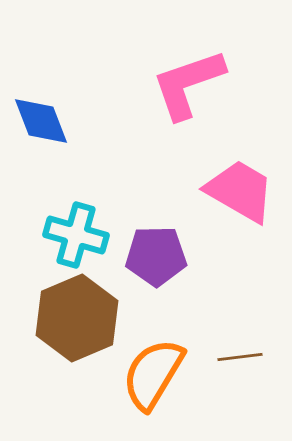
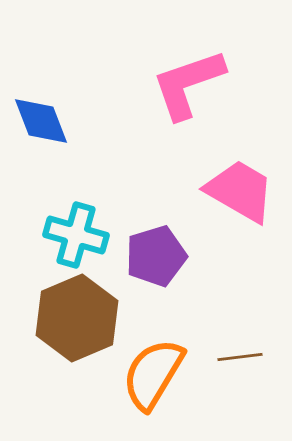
purple pentagon: rotated 16 degrees counterclockwise
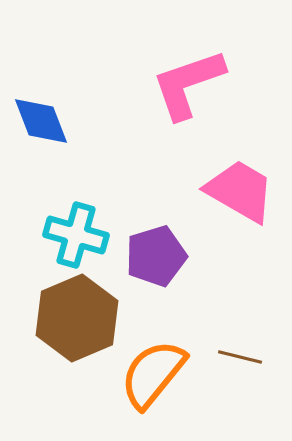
brown line: rotated 21 degrees clockwise
orange semicircle: rotated 8 degrees clockwise
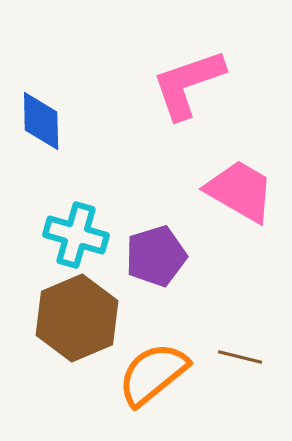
blue diamond: rotated 20 degrees clockwise
orange semicircle: rotated 12 degrees clockwise
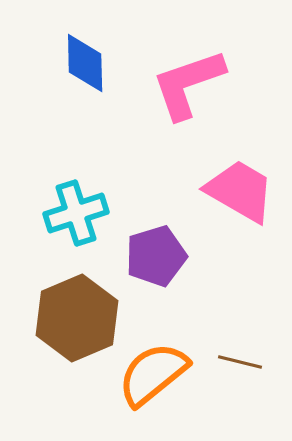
blue diamond: moved 44 px right, 58 px up
cyan cross: moved 22 px up; rotated 34 degrees counterclockwise
brown line: moved 5 px down
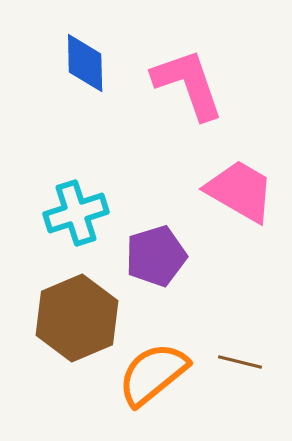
pink L-shape: rotated 90 degrees clockwise
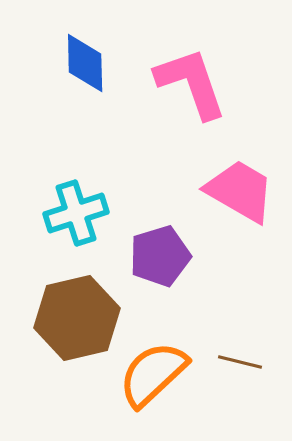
pink L-shape: moved 3 px right, 1 px up
purple pentagon: moved 4 px right
brown hexagon: rotated 10 degrees clockwise
orange semicircle: rotated 4 degrees counterclockwise
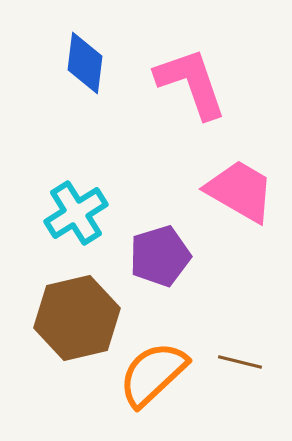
blue diamond: rotated 8 degrees clockwise
cyan cross: rotated 14 degrees counterclockwise
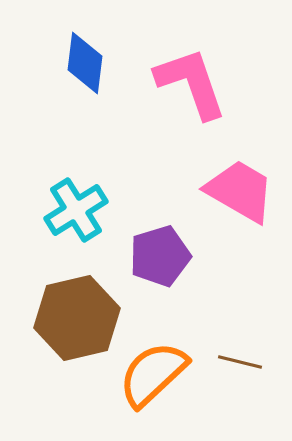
cyan cross: moved 3 px up
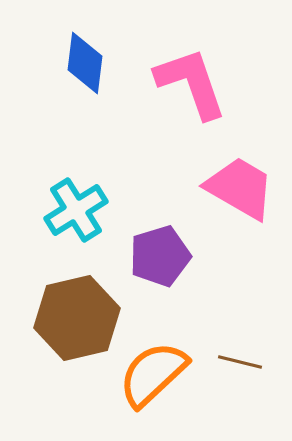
pink trapezoid: moved 3 px up
